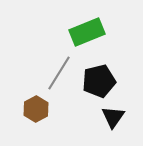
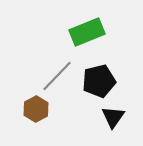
gray line: moved 2 px left, 3 px down; rotated 12 degrees clockwise
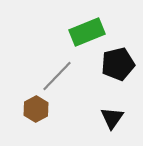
black pentagon: moved 19 px right, 17 px up
black triangle: moved 1 px left, 1 px down
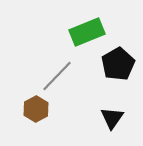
black pentagon: rotated 16 degrees counterclockwise
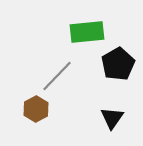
green rectangle: rotated 16 degrees clockwise
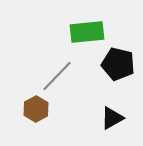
black pentagon: rotated 28 degrees counterclockwise
black triangle: rotated 25 degrees clockwise
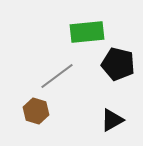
gray line: rotated 9 degrees clockwise
brown hexagon: moved 2 px down; rotated 15 degrees counterclockwise
black triangle: moved 2 px down
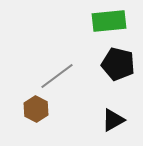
green rectangle: moved 22 px right, 11 px up
brown hexagon: moved 2 px up; rotated 10 degrees clockwise
black triangle: moved 1 px right
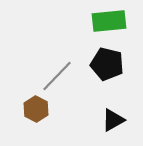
black pentagon: moved 11 px left
gray line: rotated 9 degrees counterclockwise
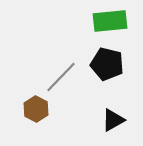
green rectangle: moved 1 px right
gray line: moved 4 px right, 1 px down
